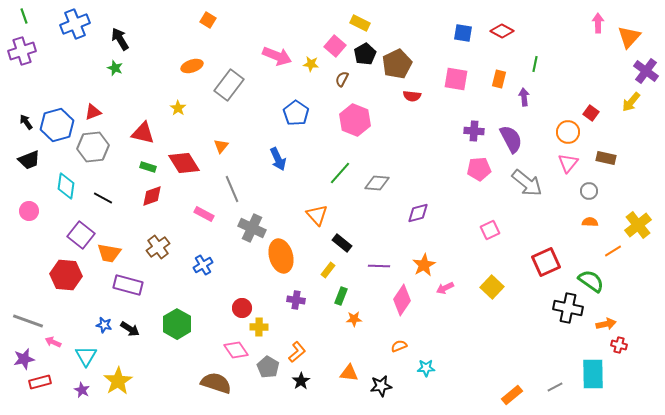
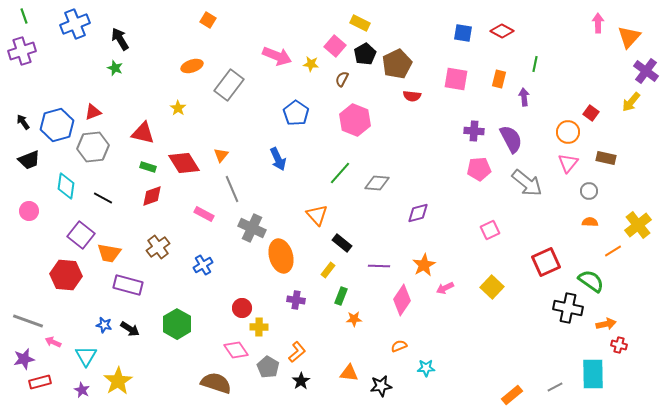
black arrow at (26, 122): moved 3 px left
orange triangle at (221, 146): moved 9 px down
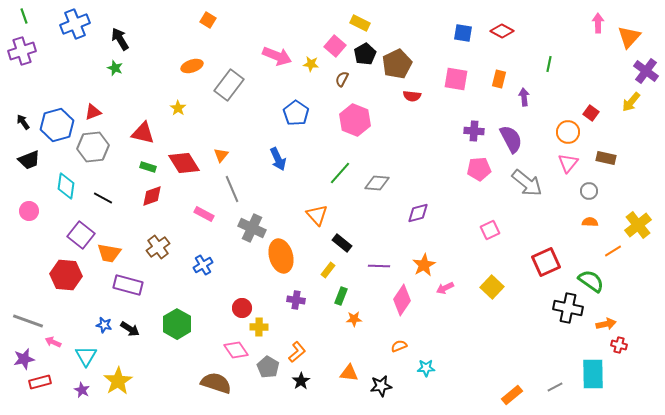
green line at (535, 64): moved 14 px right
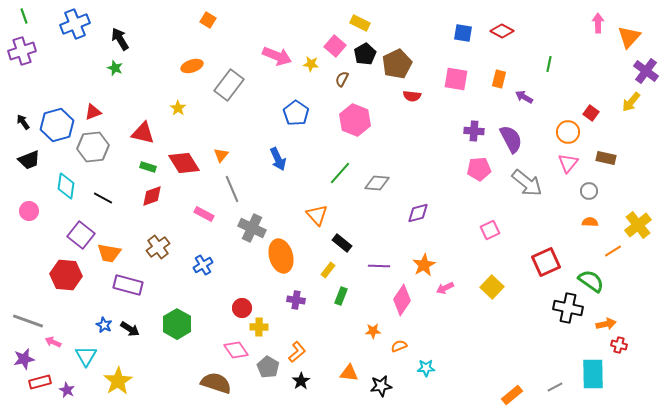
purple arrow at (524, 97): rotated 54 degrees counterclockwise
orange star at (354, 319): moved 19 px right, 12 px down
blue star at (104, 325): rotated 14 degrees clockwise
purple star at (82, 390): moved 15 px left
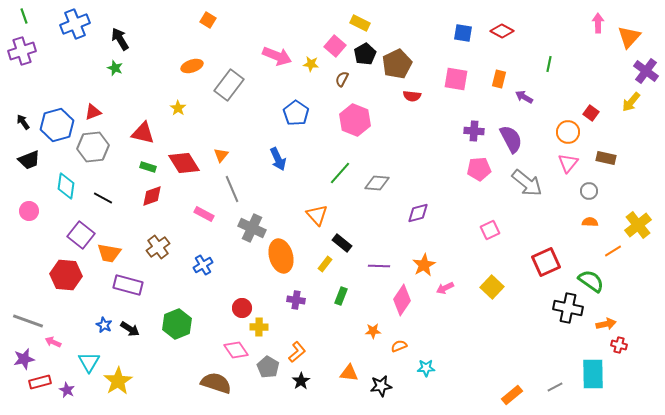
yellow rectangle at (328, 270): moved 3 px left, 6 px up
green hexagon at (177, 324): rotated 8 degrees clockwise
cyan triangle at (86, 356): moved 3 px right, 6 px down
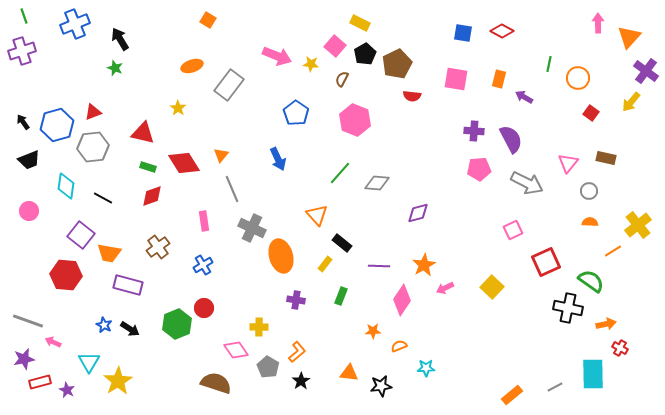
orange circle at (568, 132): moved 10 px right, 54 px up
gray arrow at (527, 183): rotated 12 degrees counterclockwise
pink rectangle at (204, 214): moved 7 px down; rotated 54 degrees clockwise
pink square at (490, 230): moved 23 px right
red circle at (242, 308): moved 38 px left
red cross at (619, 345): moved 1 px right, 3 px down; rotated 14 degrees clockwise
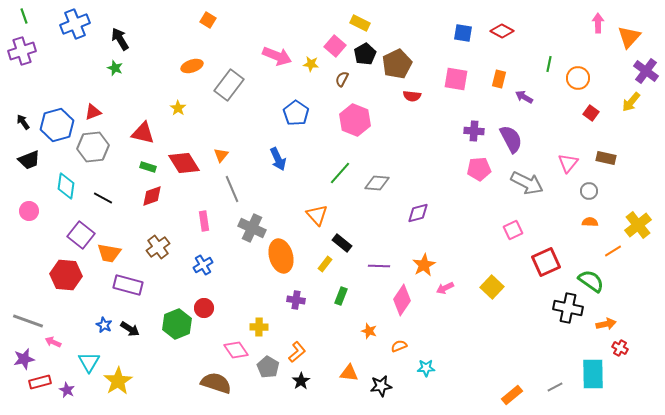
orange star at (373, 331): moved 4 px left; rotated 21 degrees clockwise
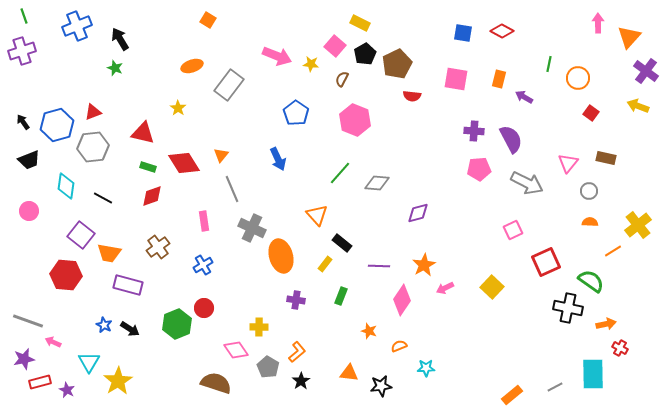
blue cross at (75, 24): moved 2 px right, 2 px down
yellow arrow at (631, 102): moved 7 px right, 4 px down; rotated 70 degrees clockwise
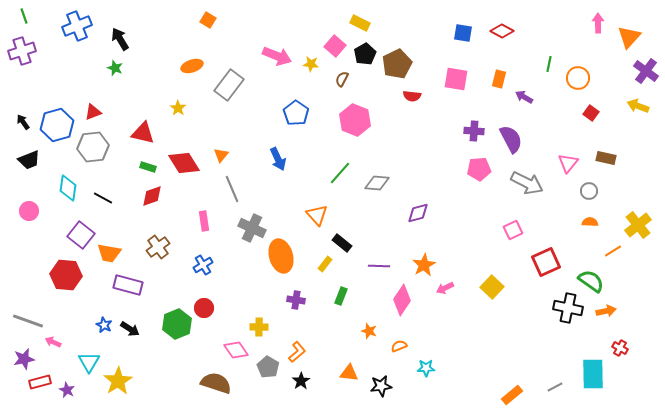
cyan diamond at (66, 186): moved 2 px right, 2 px down
orange arrow at (606, 324): moved 13 px up
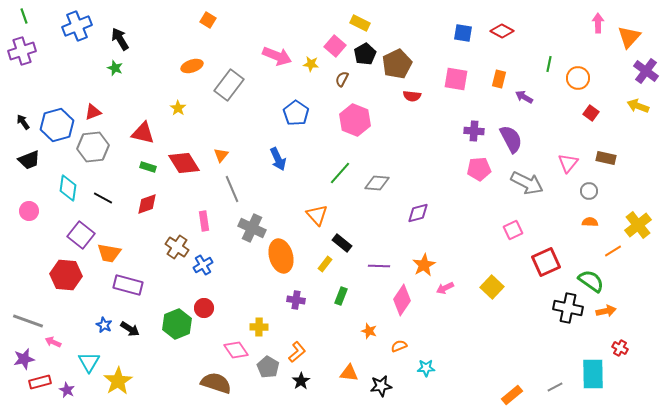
red diamond at (152, 196): moved 5 px left, 8 px down
brown cross at (158, 247): moved 19 px right; rotated 20 degrees counterclockwise
